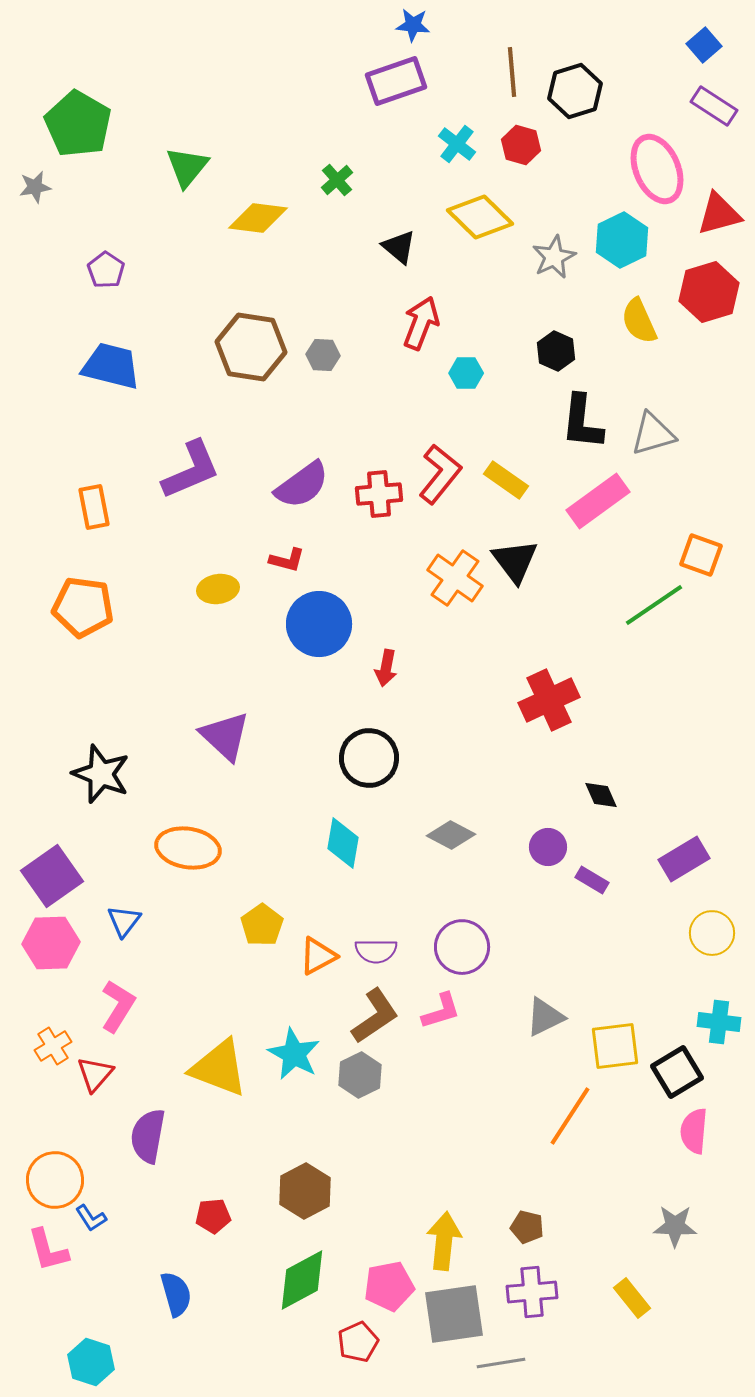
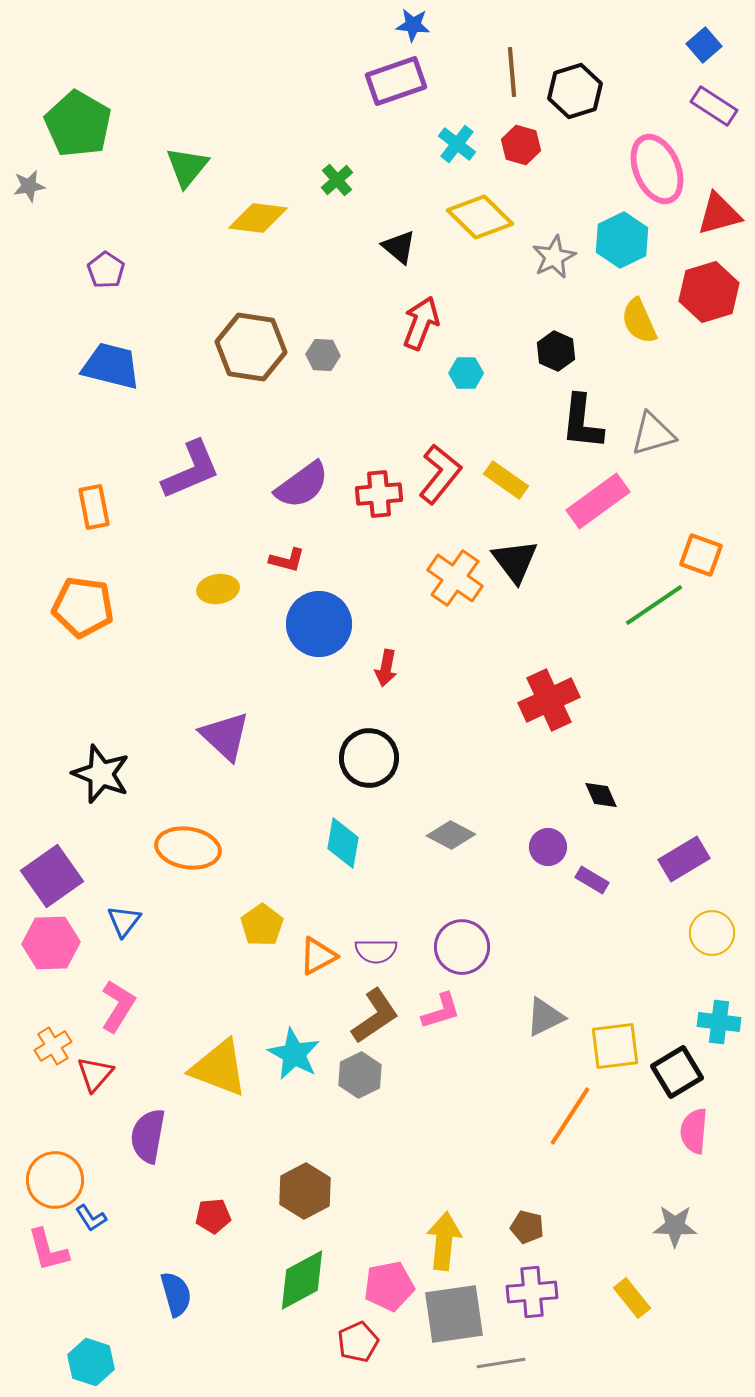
gray star at (35, 187): moved 6 px left, 1 px up
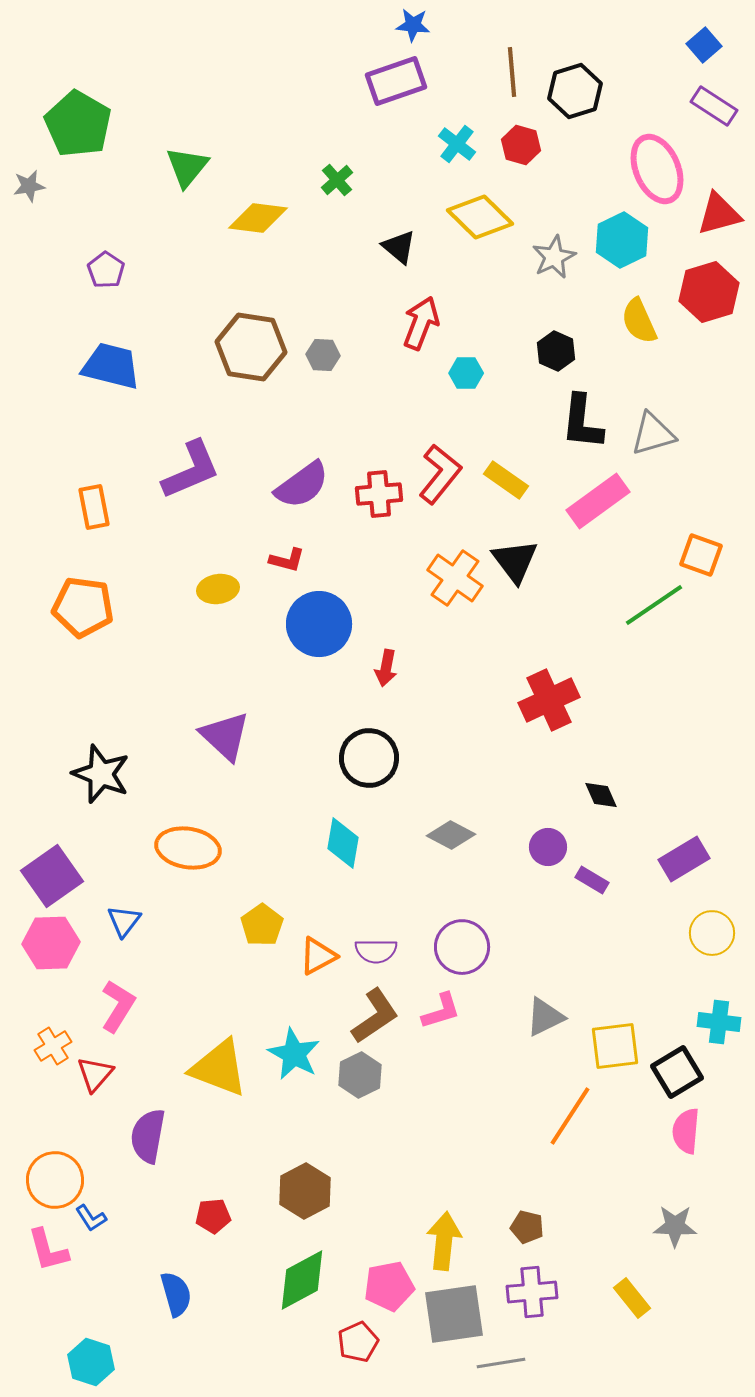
pink semicircle at (694, 1131): moved 8 px left
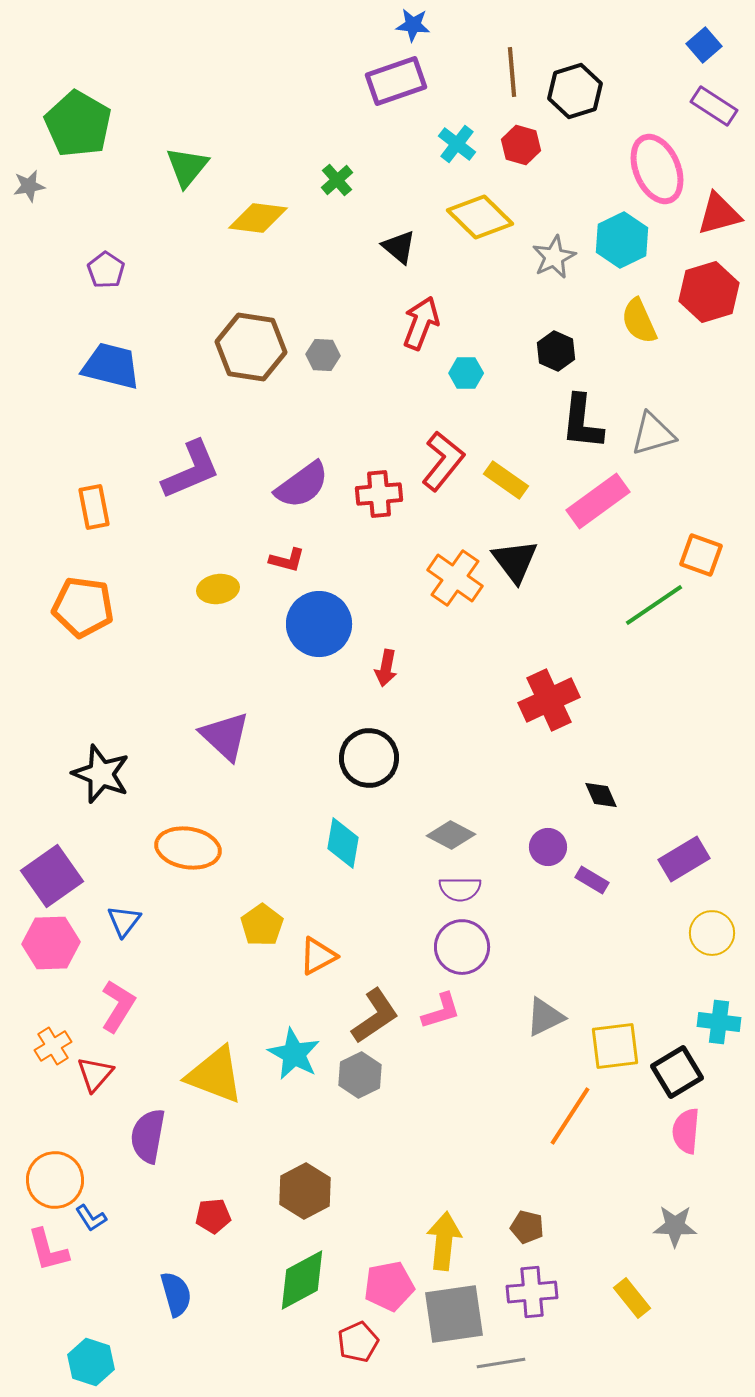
red L-shape at (440, 474): moved 3 px right, 13 px up
purple semicircle at (376, 951): moved 84 px right, 62 px up
yellow triangle at (219, 1068): moved 4 px left, 7 px down
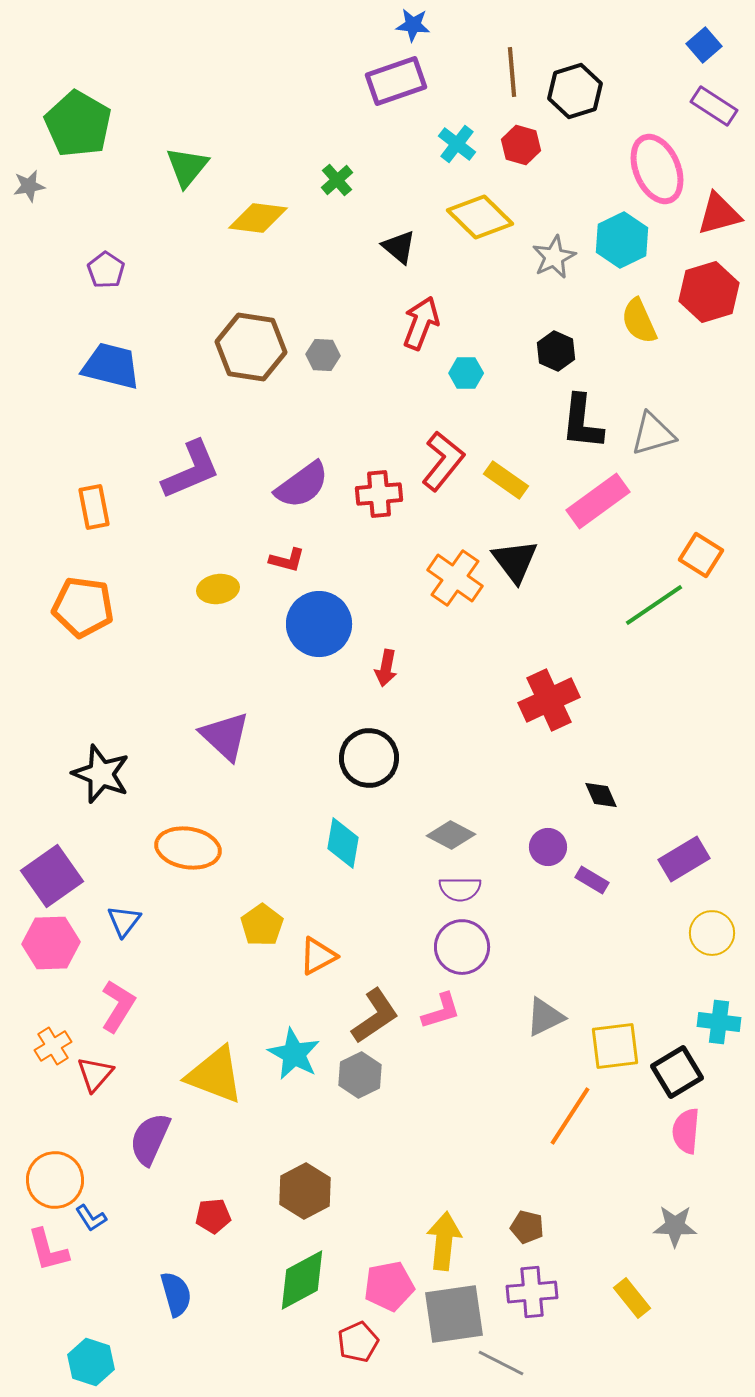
orange square at (701, 555): rotated 12 degrees clockwise
purple semicircle at (148, 1136): moved 2 px right, 3 px down; rotated 14 degrees clockwise
gray line at (501, 1363): rotated 36 degrees clockwise
